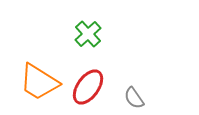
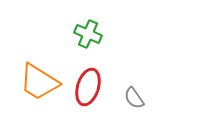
green cross: rotated 24 degrees counterclockwise
red ellipse: rotated 18 degrees counterclockwise
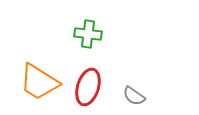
green cross: rotated 16 degrees counterclockwise
gray semicircle: moved 2 px up; rotated 20 degrees counterclockwise
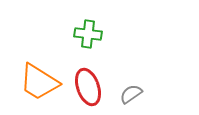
red ellipse: rotated 36 degrees counterclockwise
gray semicircle: moved 3 px left, 2 px up; rotated 110 degrees clockwise
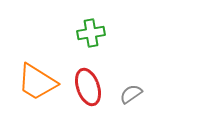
green cross: moved 3 px right, 1 px up; rotated 16 degrees counterclockwise
orange trapezoid: moved 2 px left
